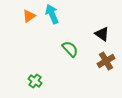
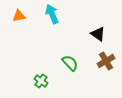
orange triangle: moved 10 px left; rotated 24 degrees clockwise
black triangle: moved 4 px left
green semicircle: moved 14 px down
green cross: moved 6 px right
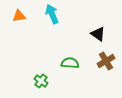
green semicircle: rotated 42 degrees counterclockwise
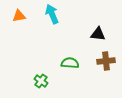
black triangle: rotated 28 degrees counterclockwise
brown cross: rotated 24 degrees clockwise
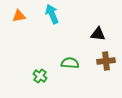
green cross: moved 1 px left, 5 px up
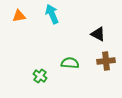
black triangle: rotated 21 degrees clockwise
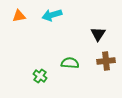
cyan arrow: moved 1 px down; rotated 84 degrees counterclockwise
black triangle: rotated 35 degrees clockwise
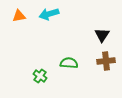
cyan arrow: moved 3 px left, 1 px up
black triangle: moved 4 px right, 1 px down
green semicircle: moved 1 px left
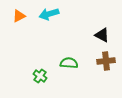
orange triangle: rotated 16 degrees counterclockwise
black triangle: rotated 35 degrees counterclockwise
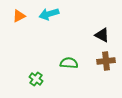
green cross: moved 4 px left, 3 px down
